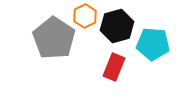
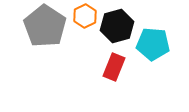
gray pentagon: moved 9 px left, 12 px up
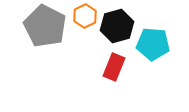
gray pentagon: rotated 6 degrees counterclockwise
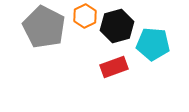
gray pentagon: moved 1 px left, 1 px down
red rectangle: rotated 48 degrees clockwise
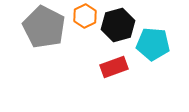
black hexagon: moved 1 px right, 1 px up
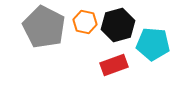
orange hexagon: moved 6 px down; rotated 20 degrees counterclockwise
red rectangle: moved 2 px up
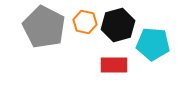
red rectangle: rotated 20 degrees clockwise
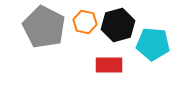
red rectangle: moved 5 px left
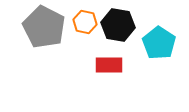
black hexagon: rotated 24 degrees clockwise
cyan pentagon: moved 6 px right, 1 px up; rotated 28 degrees clockwise
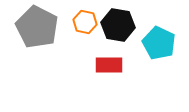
gray pentagon: moved 7 px left
cyan pentagon: rotated 8 degrees counterclockwise
